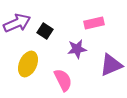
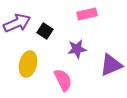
pink rectangle: moved 7 px left, 9 px up
yellow ellipse: rotated 10 degrees counterclockwise
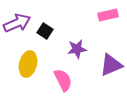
pink rectangle: moved 21 px right, 1 px down
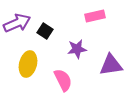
pink rectangle: moved 13 px left, 1 px down
purple triangle: rotated 15 degrees clockwise
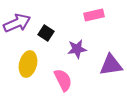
pink rectangle: moved 1 px left, 1 px up
black square: moved 1 px right, 2 px down
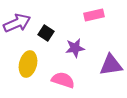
purple star: moved 2 px left, 1 px up
pink semicircle: rotated 45 degrees counterclockwise
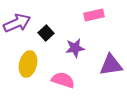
black square: rotated 14 degrees clockwise
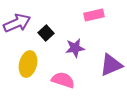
purple triangle: rotated 15 degrees counterclockwise
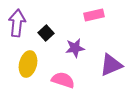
purple arrow: rotated 60 degrees counterclockwise
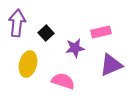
pink rectangle: moved 7 px right, 17 px down
pink semicircle: moved 1 px down
